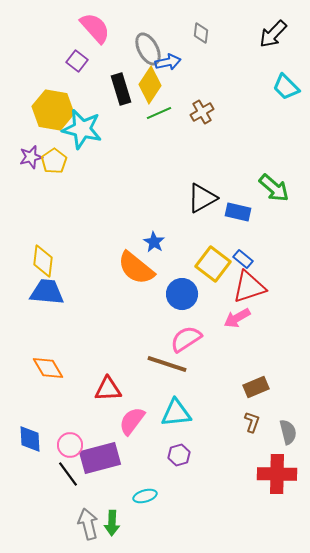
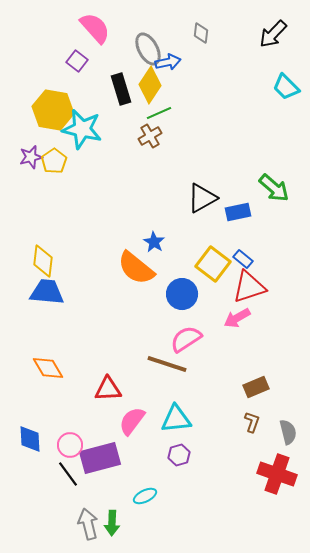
brown cross at (202, 112): moved 52 px left, 24 px down
blue rectangle at (238, 212): rotated 25 degrees counterclockwise
cyan triangle at (176, 413): moved 6 px down
red cross at (277, 474): rotated 18 degrees clockwise
cyan ellipse at (145, 496): rotated 10 degrees counterclockwise
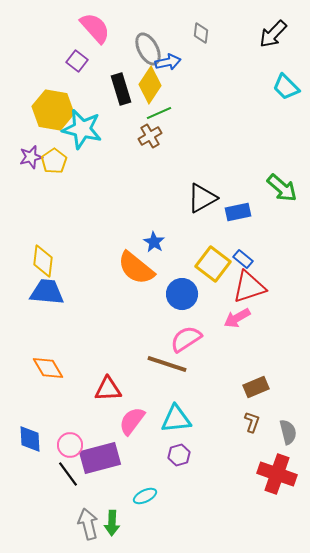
green arrow at (274, 188): moved 8 px right
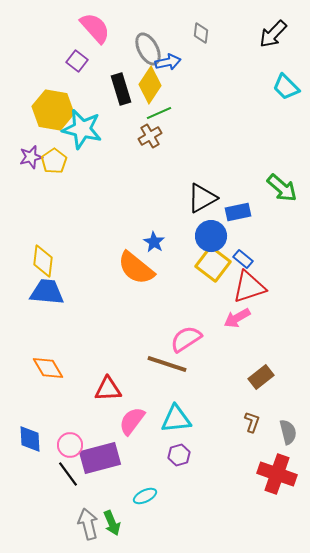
blue circle at (182, 294): moved 29 px right, 58 px up
brown rectangle at (256, 387): moved 5 px right, 10 px up; rotated 15 degrees counterclockwise
green arrow at (112, 523): rotated 25 degrees counterclockwise
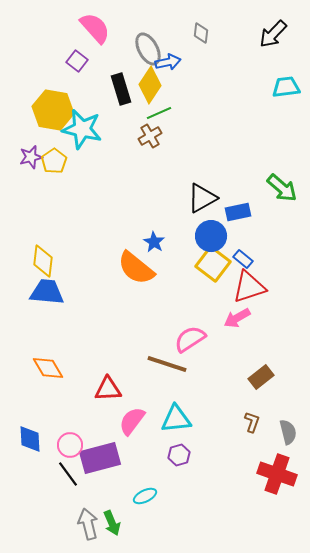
cyan trapezoid at (286, 87): rotated 128 degrees clockwise
pink semicircle at (186, 339): moved 4 px right
